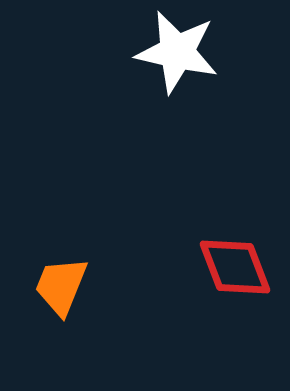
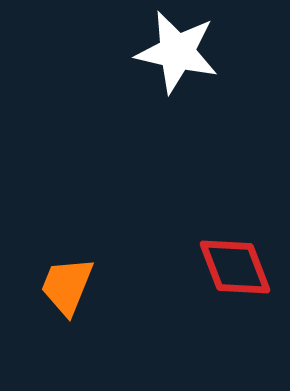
orange trapezoid: moved 6 px right
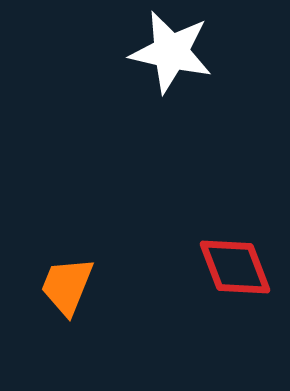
white star: moved 6 px left
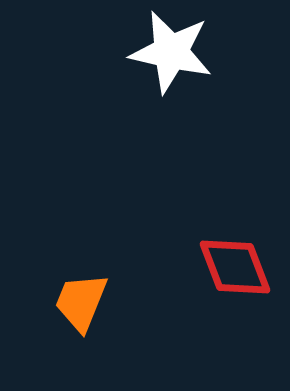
orange trapezoid: moved 14 px right, 16 px down
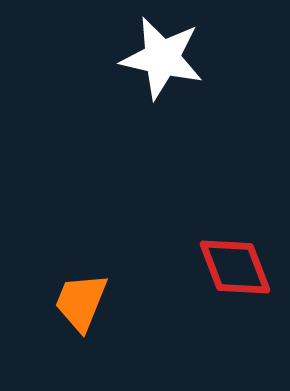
white star: moved 9 px left, 6 px down
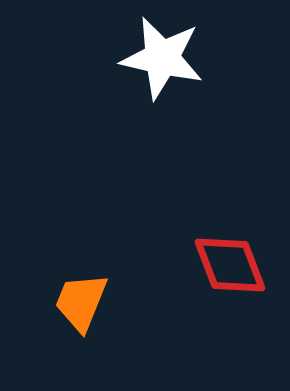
red diamond: moved 5 px left, 2 px up
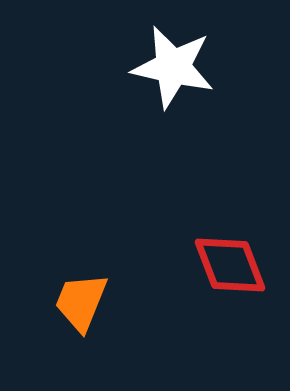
white star: moved 11 px right, 9 px down
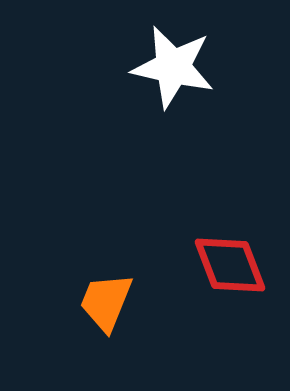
orange trapezoid: moved 25 px right
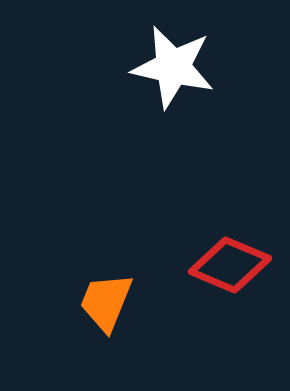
red diamond: rotated 46 degrees counterclockwise
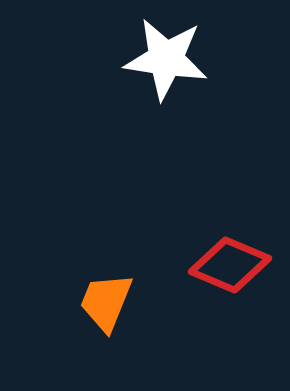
white star: moved 7 px left, 8 px up; rotated 4 degrees counterclockwise
